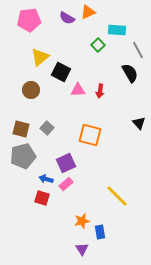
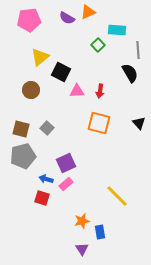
gray line: rotated 24 degrees clockwise
pink triangle: moved 1 px left, 1 px down
orange square: moved 9 px right, 12 px up
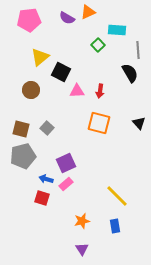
blue rectangle: moved 15 px right, 6 px up
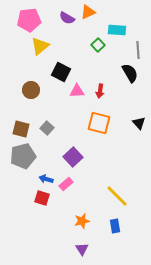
yellow triangle: moved 11 px up
purple square: moved 7 px right, 6 px up; rotated 18 degrees counterclockwise
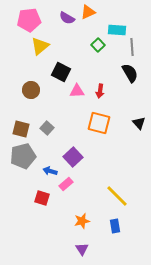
gray line: moved 6 px left, 3 px up
blue arrow: moved 4 px right, 8 px up
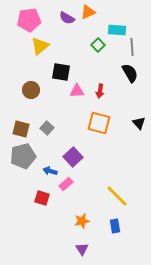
black square: rotated 18 degrees counterclockwise
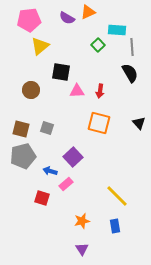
gray square: rotated 24 degrees counterclockwise
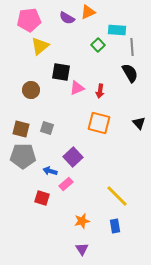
pink triangle: moved 3 px up; rotated 21 degrees counterclockwise
gray pentagon: rotated 15 degrees clockwise
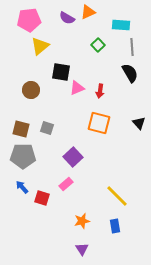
cyan rectangle: moved 4 px right, 5 px up
blue arrow: moved 28 px left, 16 px down; rotated 32 degrees clockwise
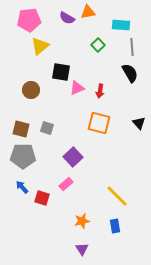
orange triangle: rotated 14 degrees clockwise
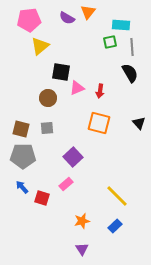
orange triangle: rotated 42 degrees counterclockwise
green square: moved 12 px right, 3 px up; rotated 32 degrees clockwise
brown circle: moved 17 px right, 8 px down
gray square: rotated 24 degrees counterclockwise
blue rectangle: rotated 56 degrees clockwise
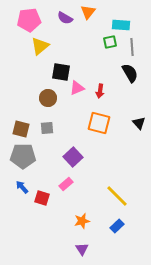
purple semicircle: moved 2 px left
blue rectangle: moved 2 px right
